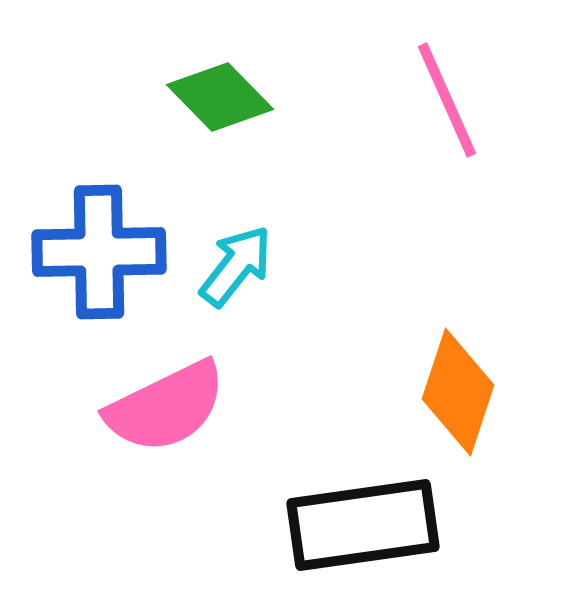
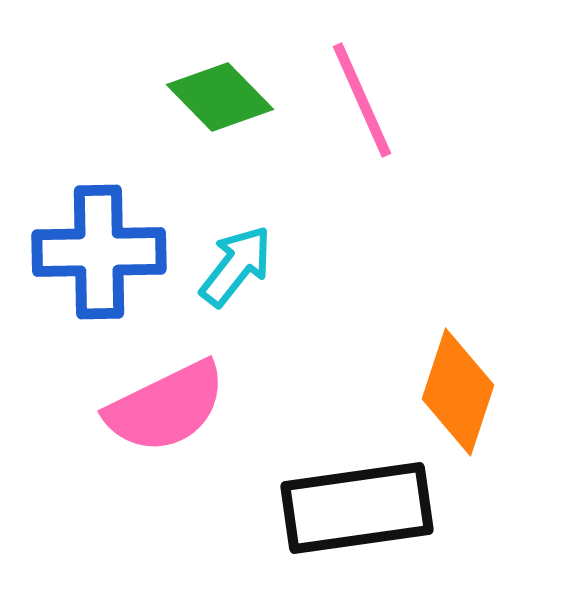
pink line: moved 85 px left
black rectangle: moved 6 px left, 17 px up
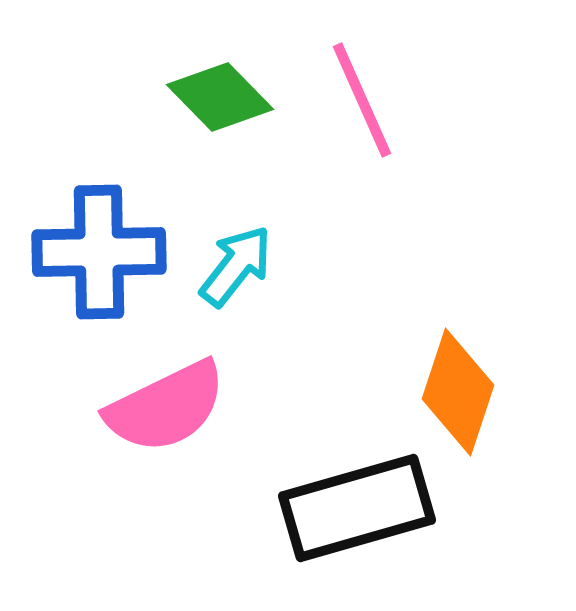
black rectangle: rotated 8 degrees counterclockwise
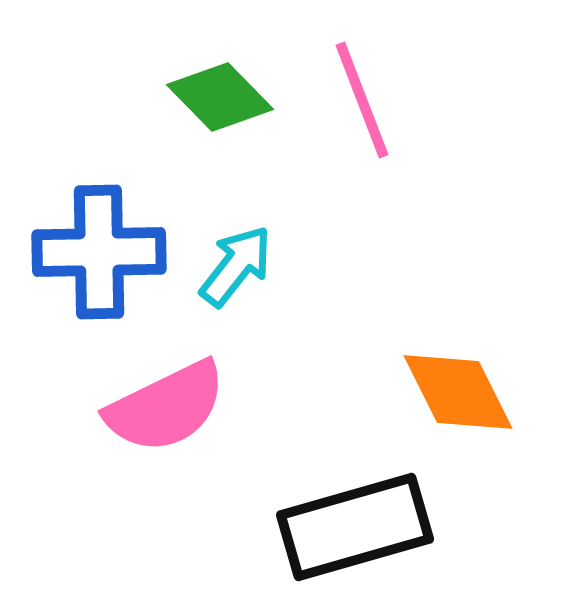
pink line: rotated 3 degrees clockwise
orange diamond: rotated 45 degrees counterclockwise
black rectangle: moved 2 px left, 19 px down
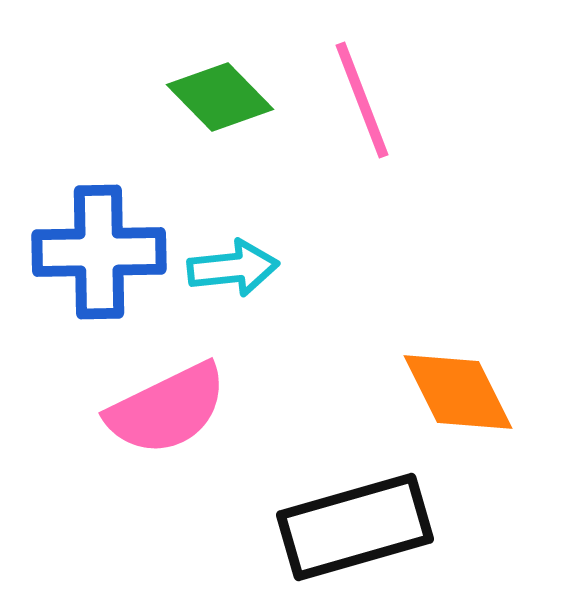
cyan arrow: moved 3 px left, 2 px down; rotated 46 degrees clockwise
pink semicircle: moved 1 px right, 2 px down
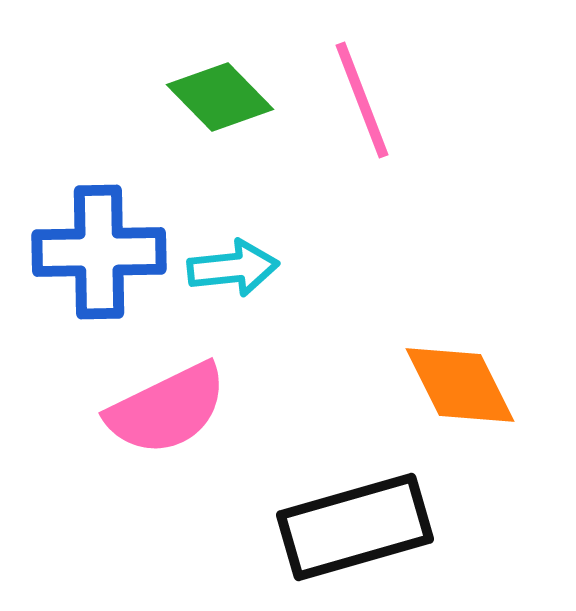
orange diamond: moved 2 px right, 7 px up
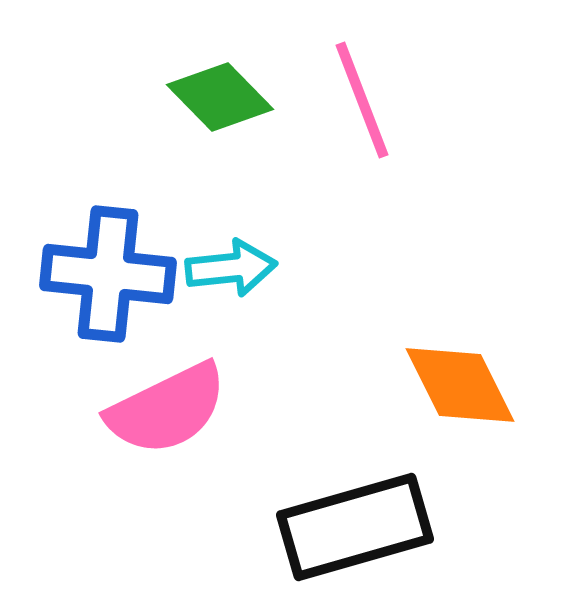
blue cross: moved 9 px right, 22 px down; rotated 7 degrees clockwise
cyan arrow: moved 2 px left
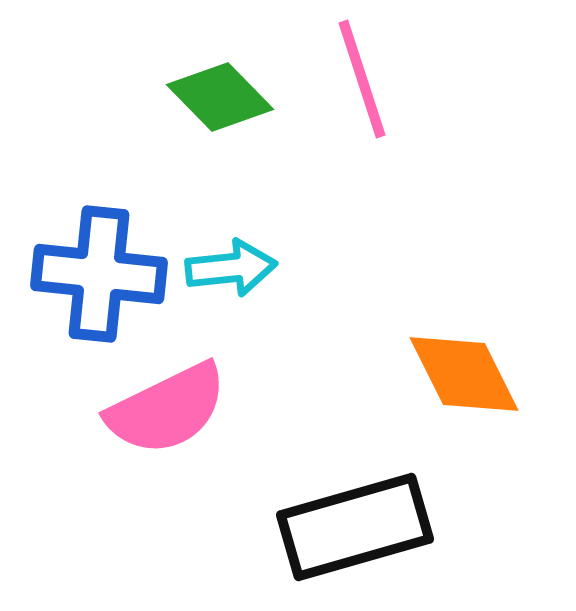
pink line: moved 21 px up; rotated 3 degrees clockwise
blue cross: moved 9 px left
orange diamond: moved 4 px right, 11 px up
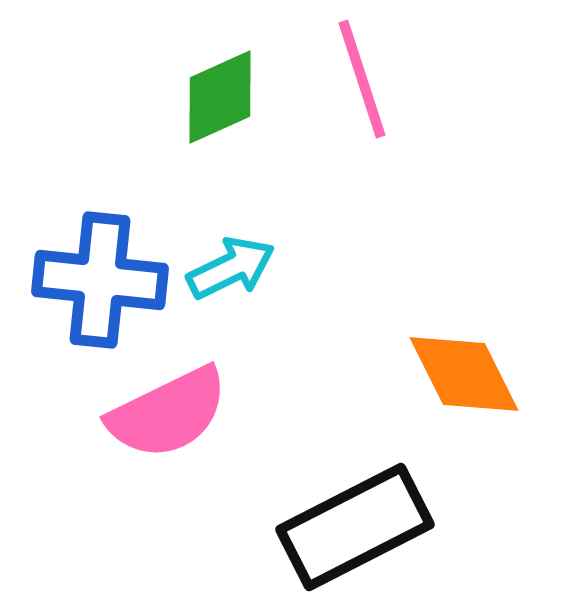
green diamond: rotated 70 degrees counterclockwise
cyan arrow: rotated 20 degrees counterclockwise
blue cross: moved 1 px right, 6 px down
pink semicircle: moved 1 px right, 4 px down
black rectangle: rotated 11 degrees counterclockwise
